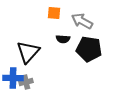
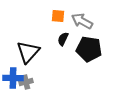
orange square: moved 4 px right, 3 px down
black semicircle: rotated 112 degrees clockwise
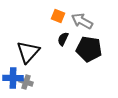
orange square: rotated 16 degrees clockwise
gray cross: rotated 32 degrees clockwise
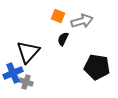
gray arrow: rotated 135 degrees clockwise
black pentagon: moved 8 px right, 18 px down
blue cross: moved 5 px up; rotated 24 degrees counterclockwise
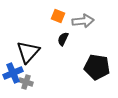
gray arrow: moved 1 px right; rotated 10 degrees clockwise
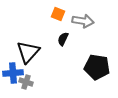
orange square: moved 2 px up
gray arrow: rotated 15 degrees clockwise
blue cross: rotated 18 degrees clockwise
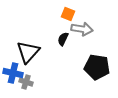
orange square: moved 10 px right
gray arrow: moved 1 px left, 8 px down
blue cross: rotated 18 degrees clockwise
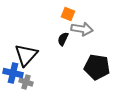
black triangle: moved 2 px left, 3 px down
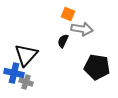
black semicircle: moved 2 px down
blue cross: moved 1 px right
